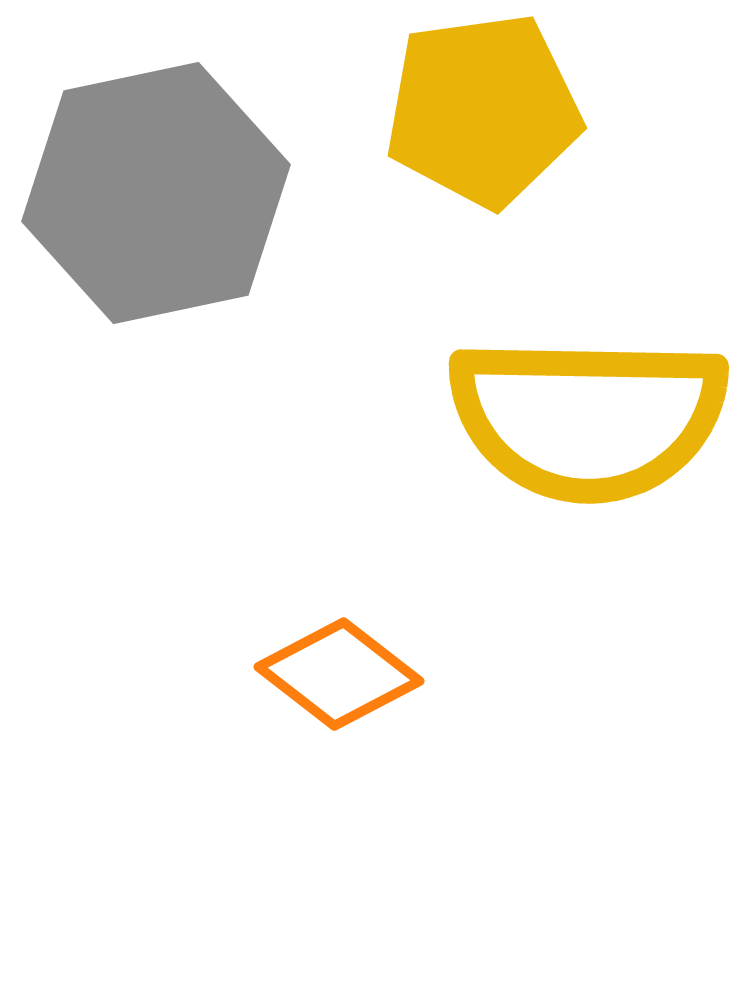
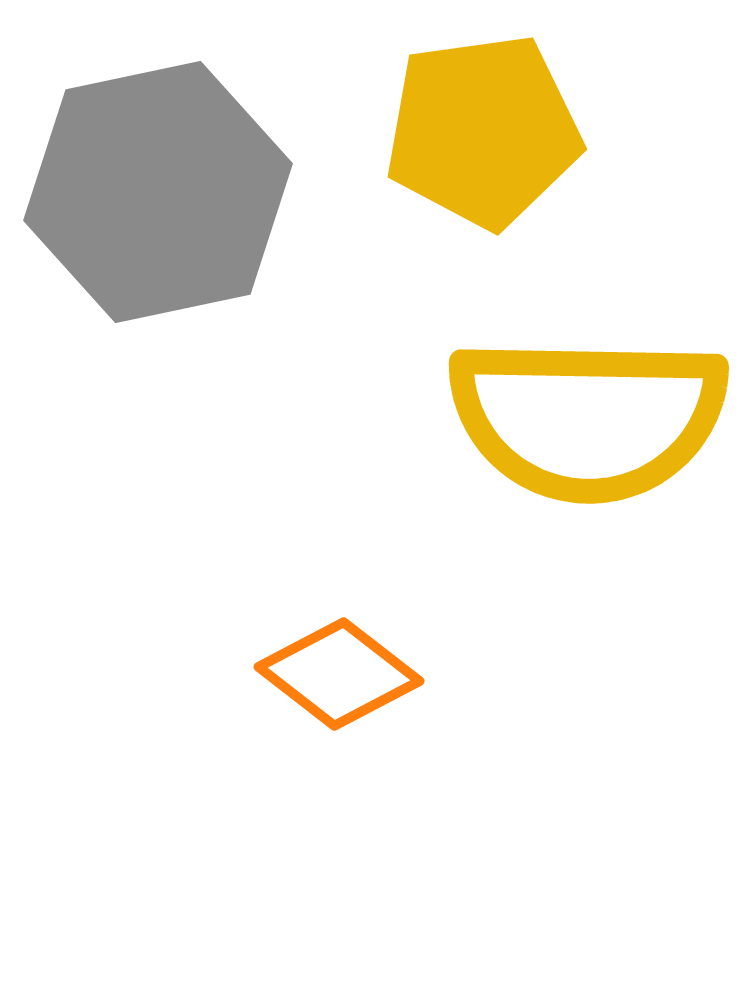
yellow pentagon: moved 21 px down
gray hexagon: moved 2 px right, 1 px up
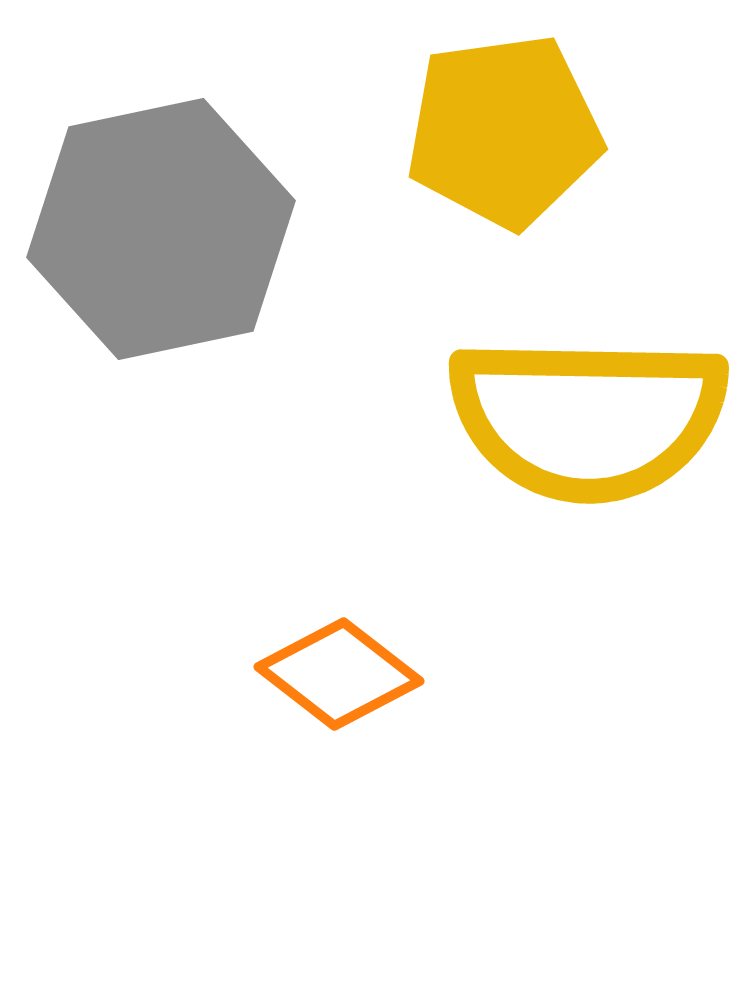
yellow pentagon: moved 21 px right
gray hexagon: moved 3 px right, 37 px down
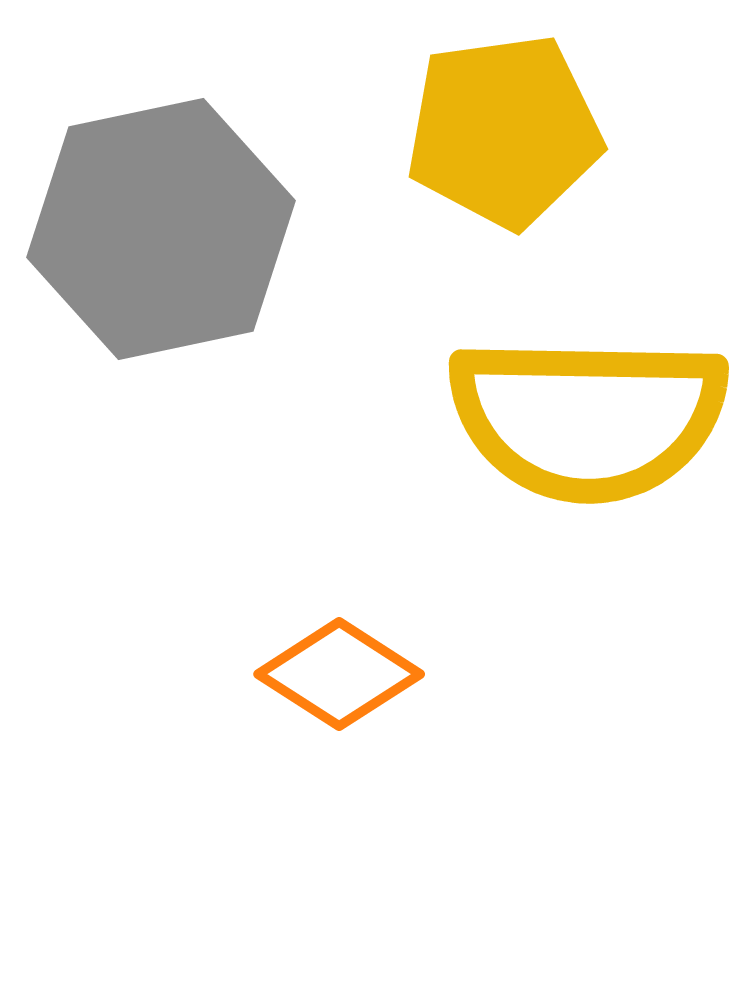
orange diamond: rotated 5 degrees counterclockwise
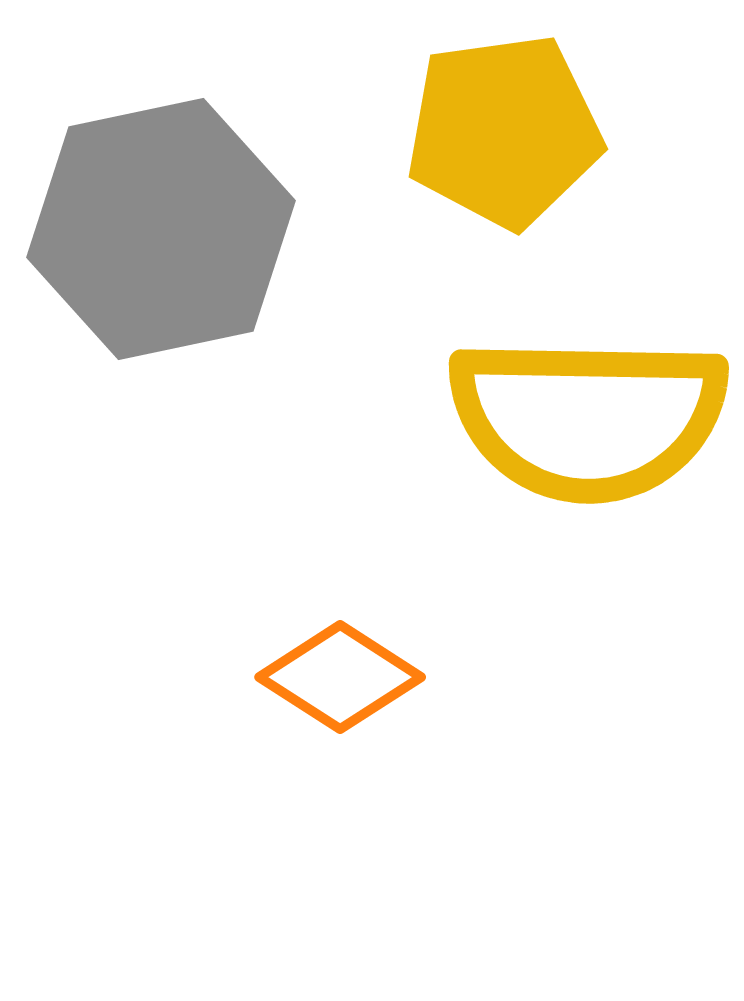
orange diamond: moved 1 px right, 3 px down
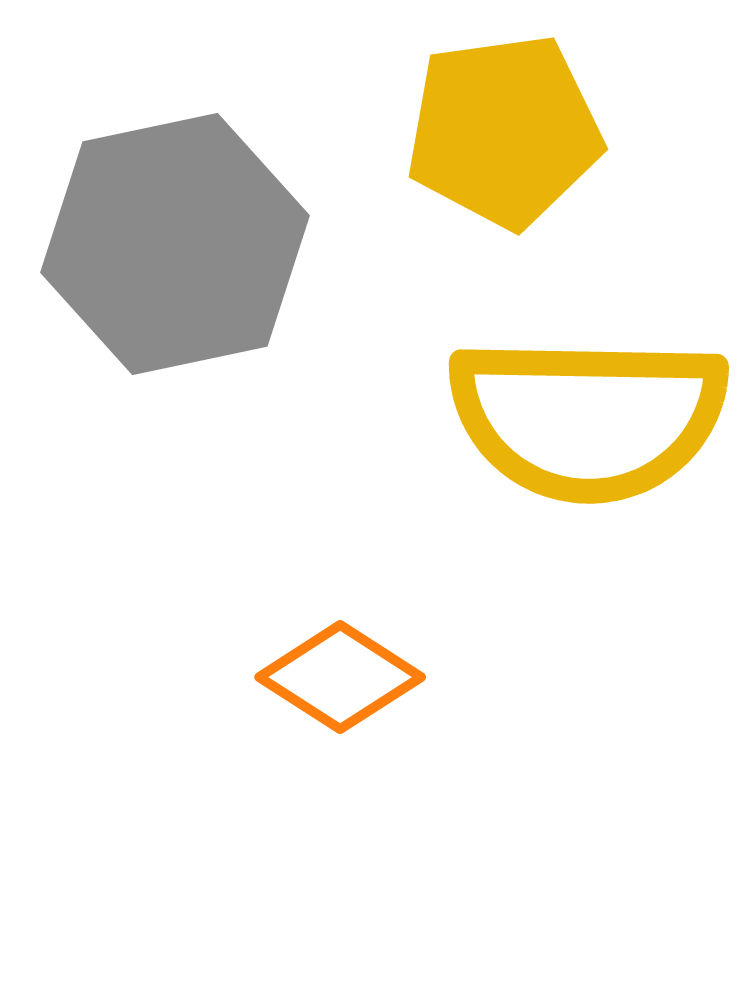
gray hexagon: moved 14 px right, 15 px down
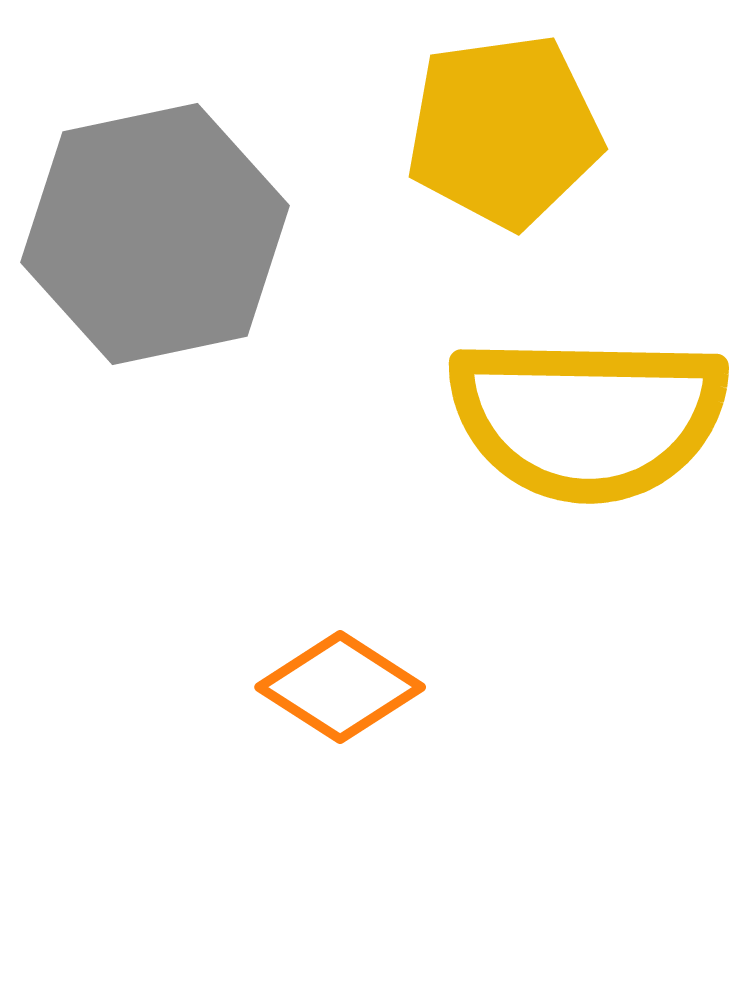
gray hexagon: moved 20 px left, 10 px up
orange diamond: moved 10 px down
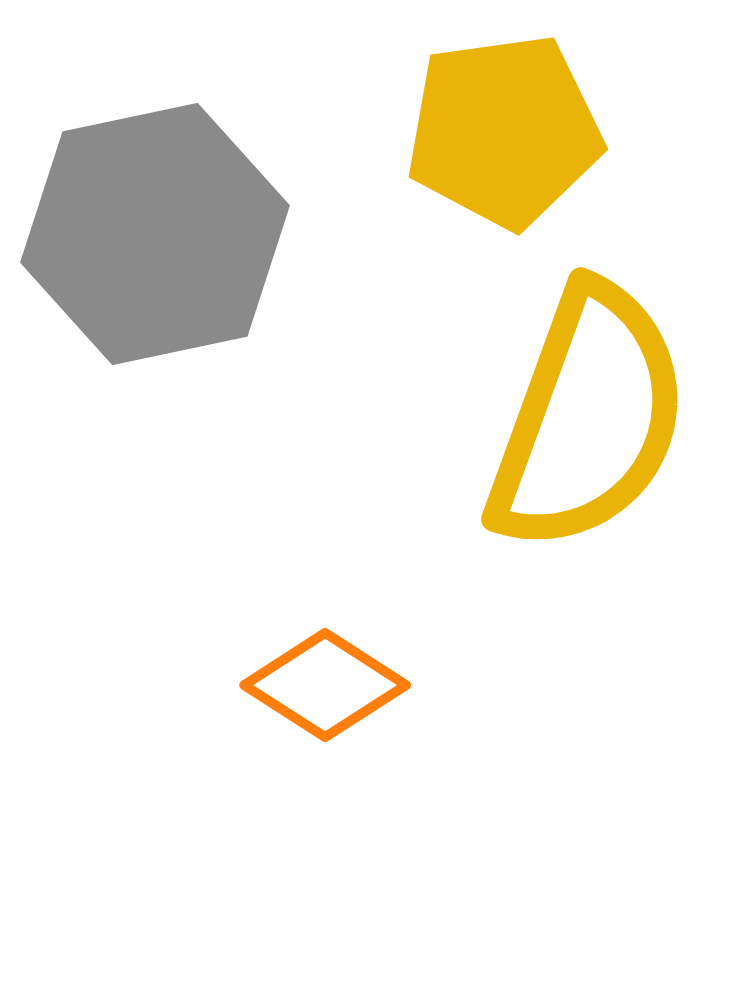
yellow semicircle: rotated 71 degrees counterclockwise
orange diamond: moved 15 px left, 2 px up
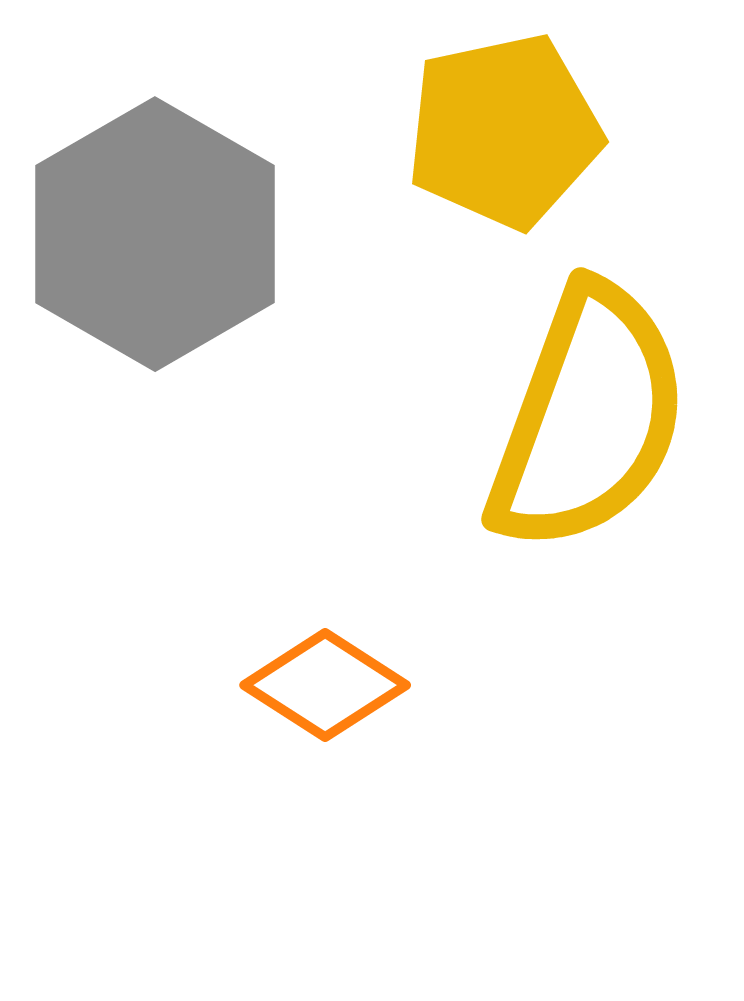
yellow pentagon: rotated 4 degrees counterclockwise
gray hexagon: rotated 18 degrees counterclockwise
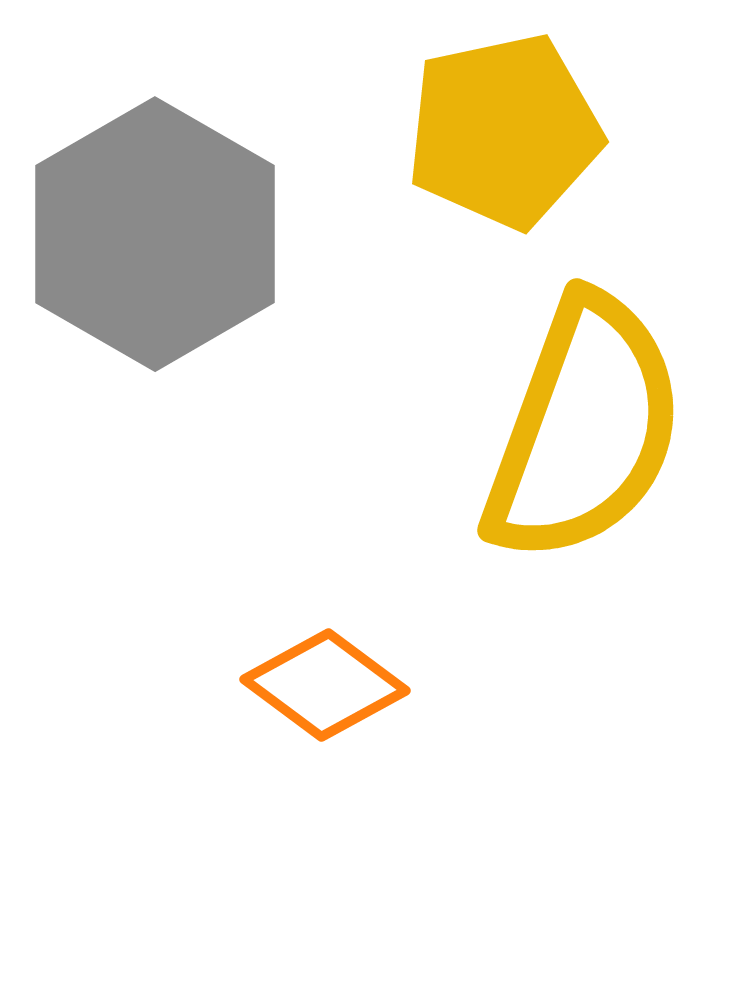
yellow semicircle: moved 4 px left, 11 px down
orange diamond: rotated 4 degrees clockwise
